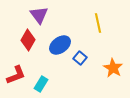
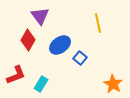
purple triangle: moved 1 px right, 1 px down
orange star: moved 16 px down
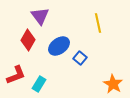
blue ellipse: moved 1 px left, 1 px down
cyan rectangle: moved 2 px left
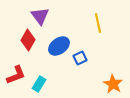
blue square: rotated 24 degrees clockwise
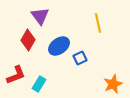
orange star: rotated 18 degrees clockwise
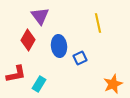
blue ellipse: rotated 60 degrees counterclockwise
red L-shape: moved 1 px up; rotated 10 degrees clockwise
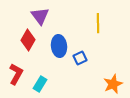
yellow line: rotated 12 degrees clockwise
red L-shape: rotated 50 degrees counterclockwise
cyan rectangle: moved 1 px right
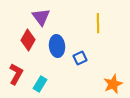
purple triangle: moved 1 px right, 1 px down
blue ellipse: moved 2 px left
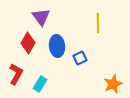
red diamond: moved 3 px down
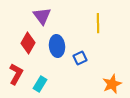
purple triangle: moved 1 px right, 1 px up
orange star: moved 1 px left
